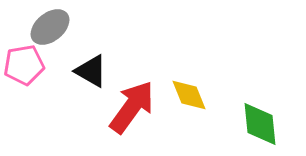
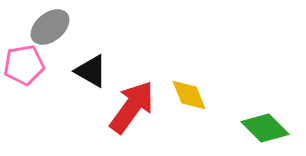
green diamond: moved 5 px right, 4 px down; rotated 39 degrees counterclockwise
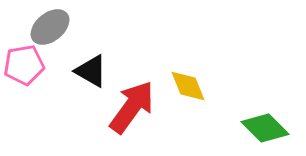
yellow diamond: moved 1 px left, 9 px up
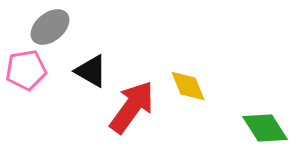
pink pentagon: moved 2 px right, 5 px down
green diamond: rotated 12 degrees clockwise
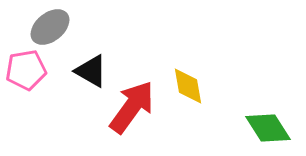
yellow diamond: rotated 12 degrees clockwise
green diamond: moved 3 px right
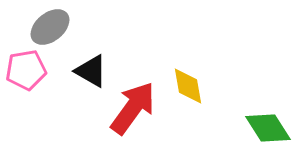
red arrow: moved 1 px right, 1 px down
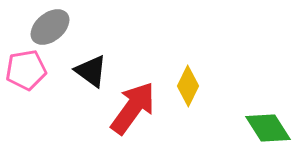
black triangle: rotated 6 degrees clockwise
yellow diamond: rotated 36 degrees clockwise
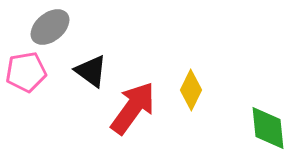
pink pentagon: moved 2 px down
yellow diamond: moved 3 px right, 4 px down
green diamond: rotated 27 degrees clockwise
